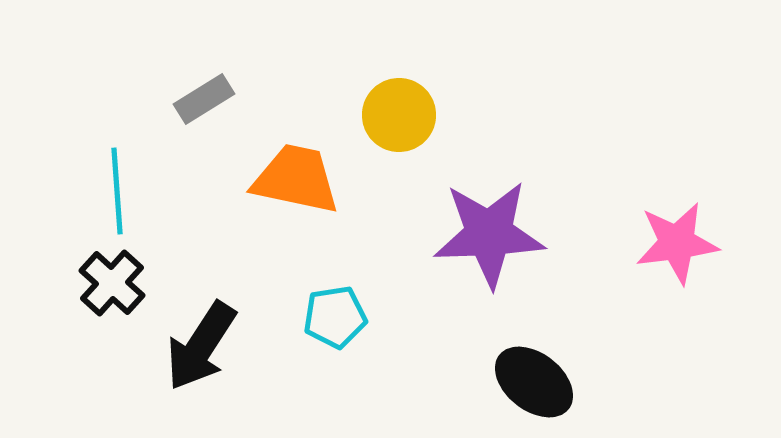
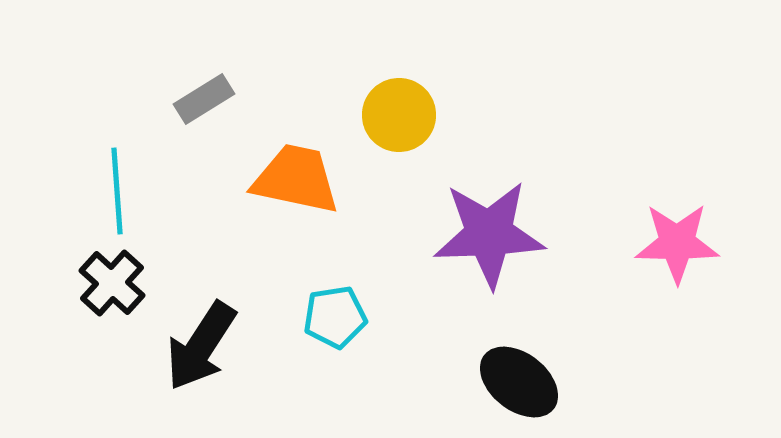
pink star: rotated 8 degrees clockwise
black ellipse: moved 15 px left
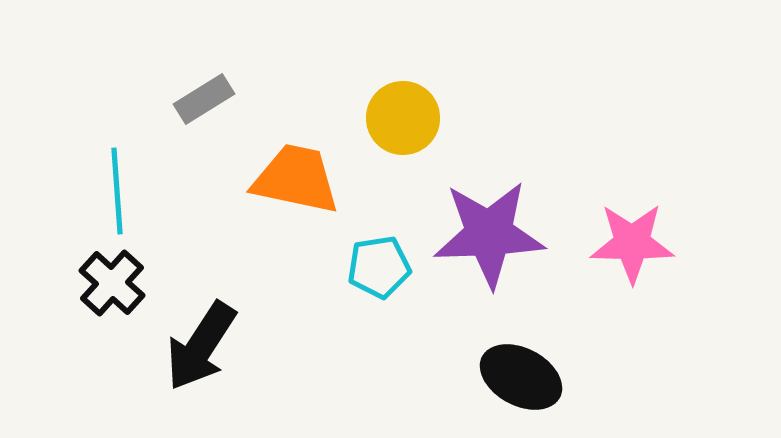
yellow circle: moved 4 px right, 3 px down
pink star: moved 45 px left
cyan pentagon: moved 44 px right, 50 px up
black ellipse: moved 2 px right, 5 px up; rotated 10 degrees counterclockwise
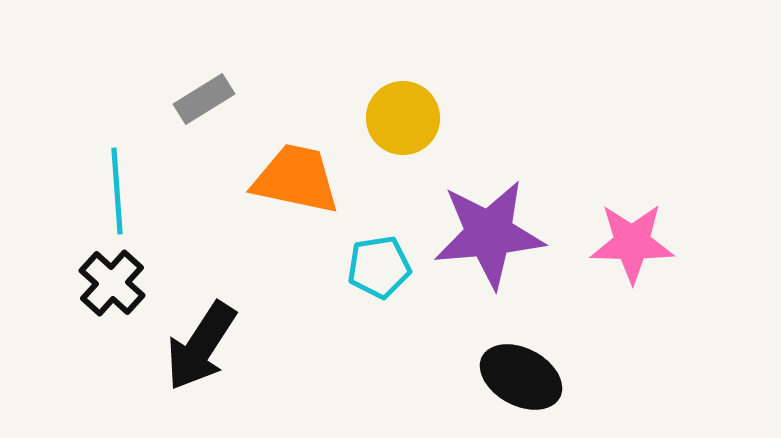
purple star: rotated 3 degrees counterclockwise
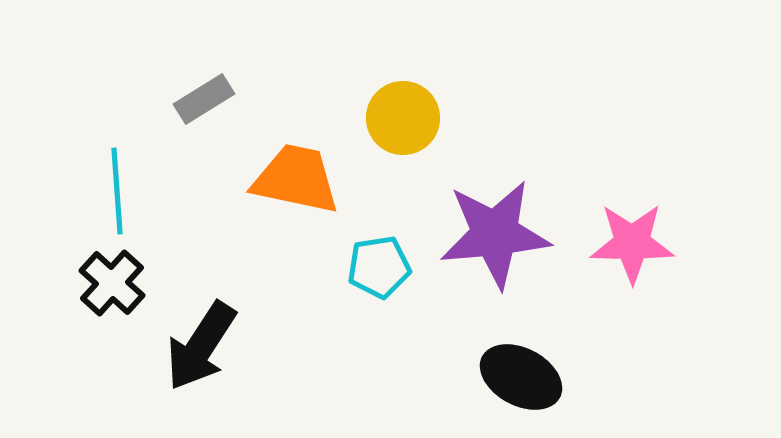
purple star: moved 6 px right
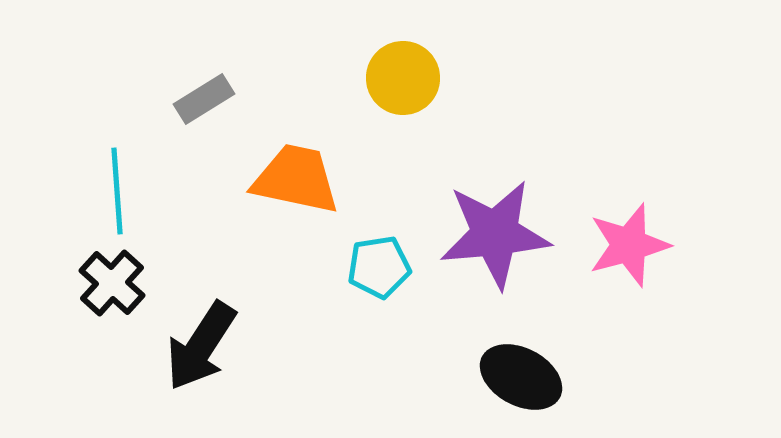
yellow circle: moved 40 px up
pink star: moved 3 px left, 2 px down; rotated 16 degrees counterclockwise
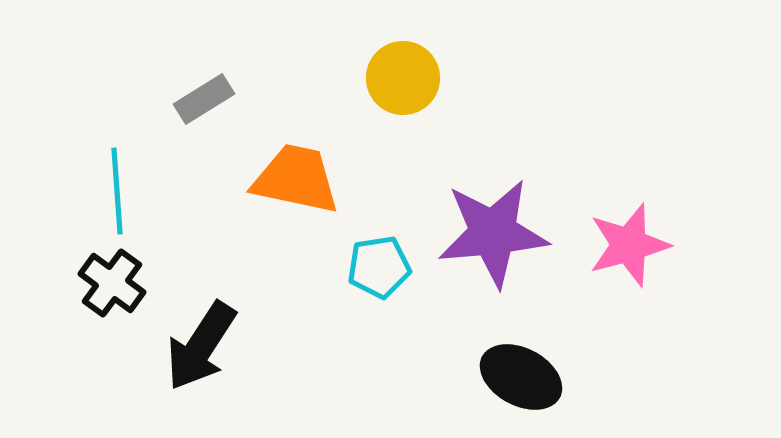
purple star: moved 2 px left, 1 px up
black cross: rotated 6 degrees counterclockwise
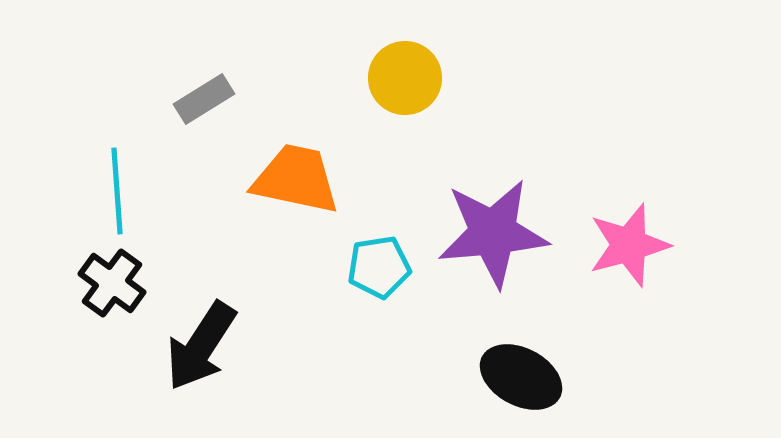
yellow circle: moved 2 px right
